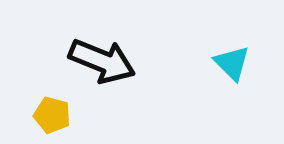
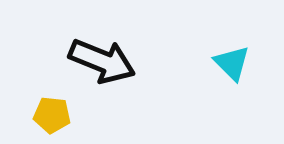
yellow pentagon: rotated 9 degrees counterclockwise
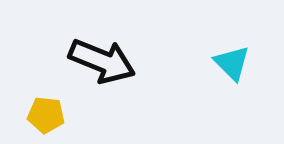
yellow pentagon: moved 6 px left
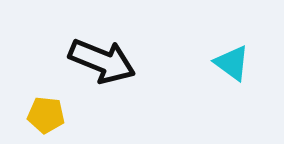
cyan triangle: rotated 9 degrees counterclockwise
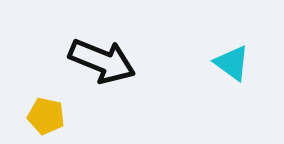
yellow pentagon: moved 1 px down; rotated 6 degrees clockwise
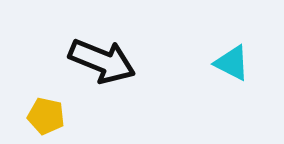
cyan triangle: rotated 9 degrees counterclockwise
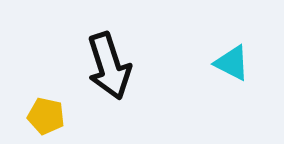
black arrow: moved 7 px right, 5 px down; rotated 50 degrees clockwise
